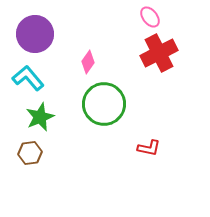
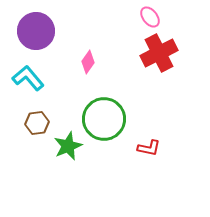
purple circle: moved 1 px right, 3 px up
green circle: moved 15 px down
green star: moved 28 px right, 29 px down
brown hexagon: moved 7 px right, 30 px up
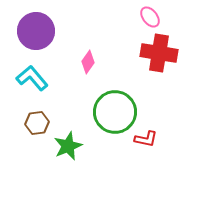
red cross: rotated 36 degrees clockwise
cyan L-shape: moved 4 px right
green circle: moved 11 px right, 7 px up
red L-shape: moved 3 px left, 9 px up
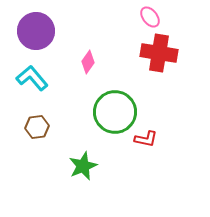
brown hexagon: moved 4 px down
green star: moved 15 px right, 20 px down
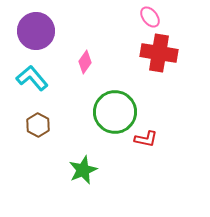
pink diamond: moved 3 px left
brown hexagon: moved 1 px right, 2 px up; rotated 25 degrees counterclockwise
green star: moved 4 px down
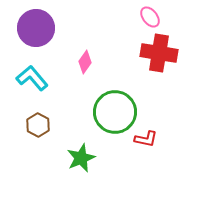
purple circle: moved 3 px up
green star: moved 2 px left, 12 px up
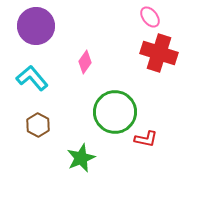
purple circle: moved 2 px up
red cross: rotated 9 degrees clockwise
